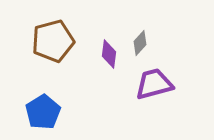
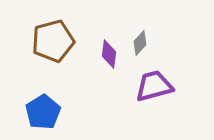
purple trapezoid: moved 2 px down
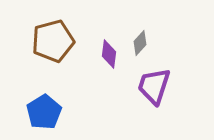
purple trapezoid: rotated 57 degrees counterclockwise
blue pentagon: moved 1 px right
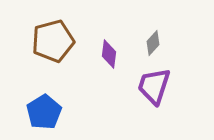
gray diamond: moved 13 px right
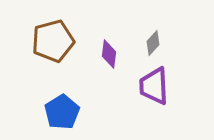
purple trapezoid: rotated 21 degrees counterclockwise
blue pentagon: moved 18 px right
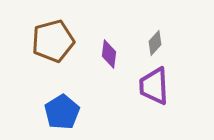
gray diamond: moved 2 px right
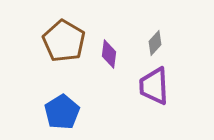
brown pentagon: moved 11 px right; rotated 27 degrees counterclockwise
